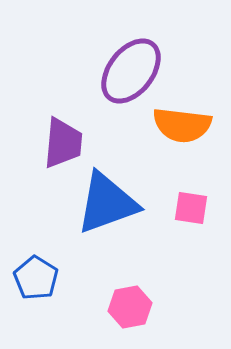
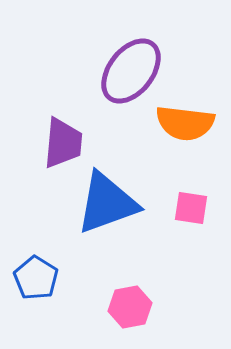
orange semicircle: moved 3 px right, 2 px up
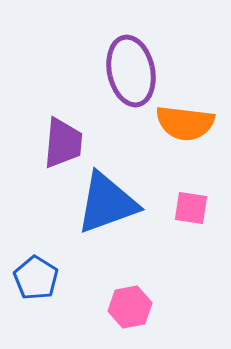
purple ellipse: rotated 50 degrees counterclockwise
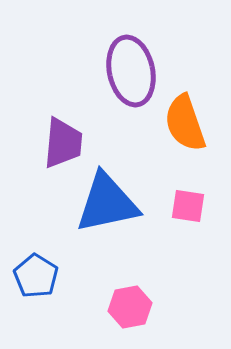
orange semicircle: rotated 64 degrees clockwise
blue triangle: rotated 8 degrees clockwise
pink square: moved 3 px left, 2 px up
blue pentagon: moved 2 px up
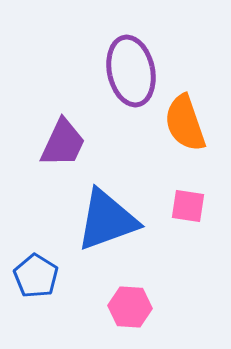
purple trapezoid: rotated 20 degrees clockwise
blue triangle: moved 17 px down; rotated 8 degrees counterclockwise
pink hexagon: rotated 15 degrees clockwise
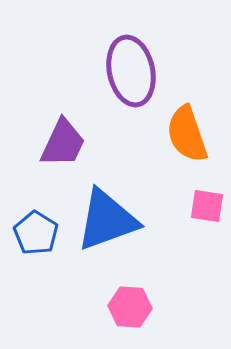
orange semicircle: moved 2 px right, 11 px down
pink square: moved 19 px right
blue pentagon: moved 43 px up
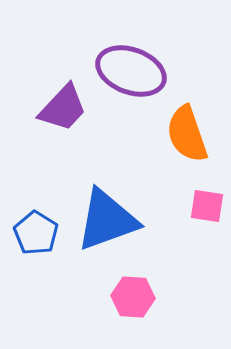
purple ellipse: rotated 58 degrees counterclockwise
purple trapezoid: moved 35 px up; rotated 18 degrees clockwise
pink hexagon: moved 3 px right, 10 px up
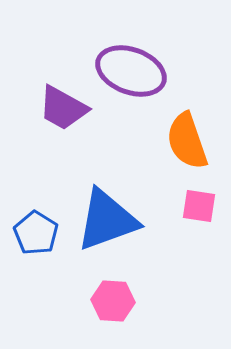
purple trapezoid: rotated 76 degrees clockwise
orange semicircle: moved 7 px down
pink square: moved 8 px left
pink hexagon: moved 20 px left, 4 px down
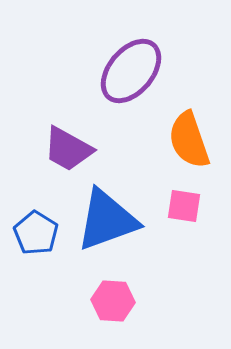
purple ellipse: rotated 70 degrees counterclockwise
purple trapezoid: moved 5 px right, 41 px down
orange semicircle: moved 2 px right, 1 px up
pink square: moved 15 px left
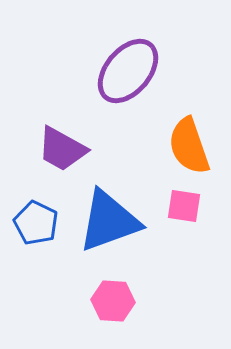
purple ellipse: moved 3 px left
orange semicircle: moved 6 px down
purple trapezoid: moved 6 px left
blue triangle: moved 2 px right, 1 px down
blue pentagon: moved 10 px up; rotated 6 degrees counterclockwise
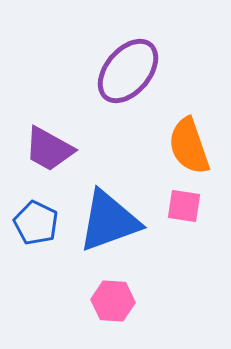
purple trapezoid: moved 13 px left
